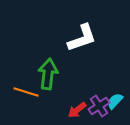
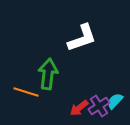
red arrow: moved 2 px right, 2 px up
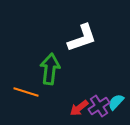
green arrow: moved 2 px right, 5 px up
cyan semicircle: moved 1 px right, 1 px down
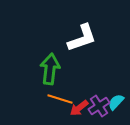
orange line: moved 34 px right, 7 px down
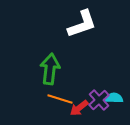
white L-shape: moved 14 px up
cyan semicircle: moved 2 px left, 4 px up; rotated 48 degrees clockwise
purple cross: moved 6 px up; rotated 10 degrees counterclockwise
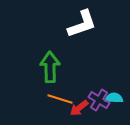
green arrow: moved 2 px up; rotated 8 degrees counterclockwise
purple cross: rotated 15 degrees counterclockwise
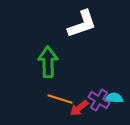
green arrow: moved 2 px left, 5 px up
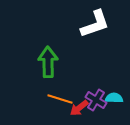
white L-shape: moved 13 px right
purple cross: moved 3 px left
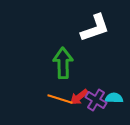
white L-shape: moved 4 px down
green arrow: moved 15 px right, 1 px down
red arrow: moved 11 px up
